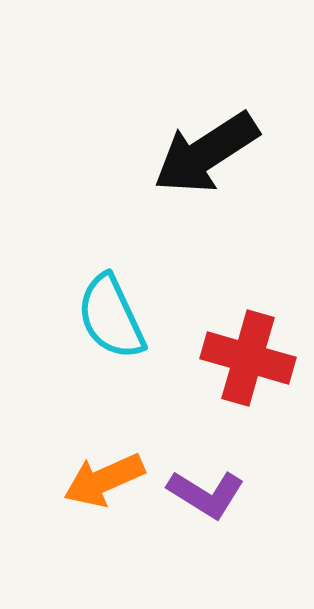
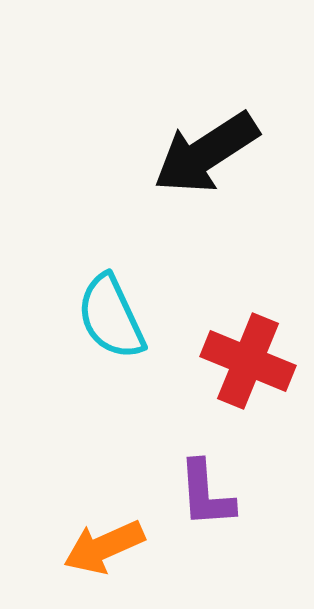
red cross: moved 3 px down; rotated 6 degrees clockwise
orange arrow: moved 67 px down
purple L-shape: rotated 54 degrees clockwise
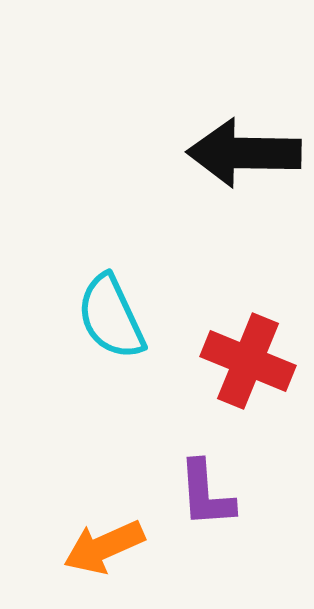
black arrow: moved 38 px right; rotated 34 degrees clockwise
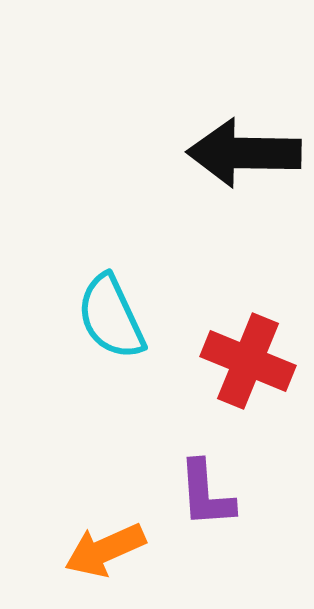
orange arrow: moved 1 px right, 3 px down
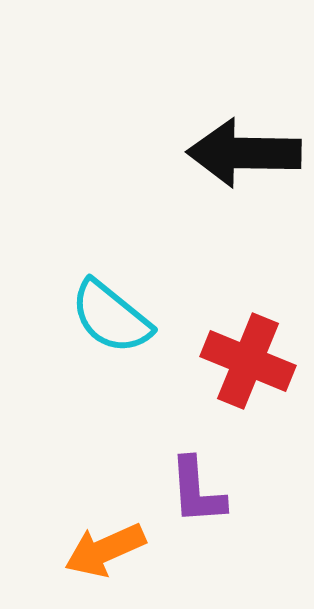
cyan semicircle: rotated 26 degrees counterclockwise
purple L-shape: moved 9 px left, 3 px up
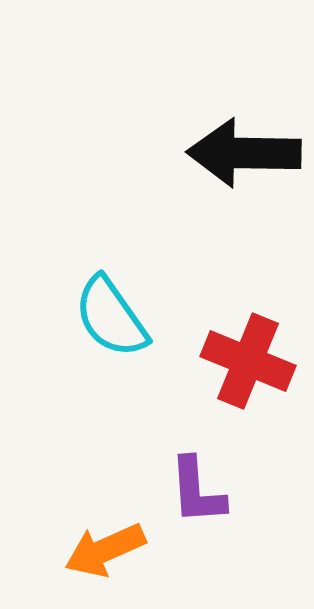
cyan semicircle: rotated 16 degrees clockwise
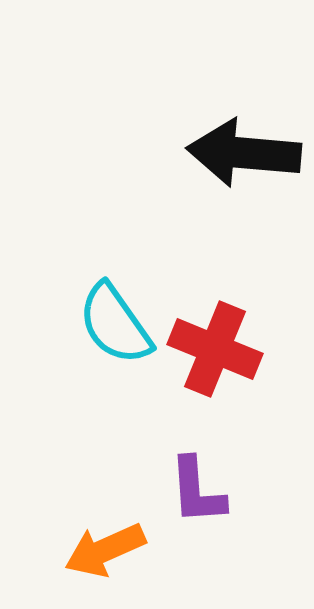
black arrow: rotated 4 degrees clockwise
cyan semicircle: moved 4 px right, 7 px down
red cross: moved 33 px left, 12 px up
